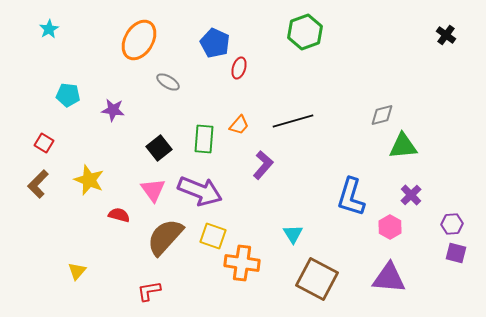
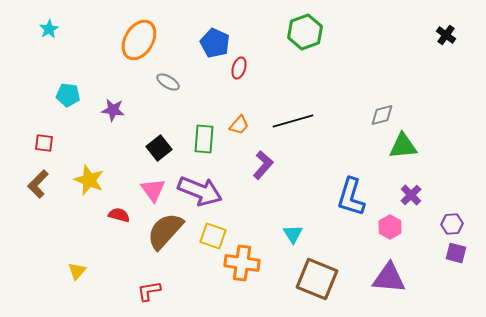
red square: rotated 24 degrees counterclockwise
brown semicircle: moved 6 px up
brown square: rotated 6 degrees counterclockwise
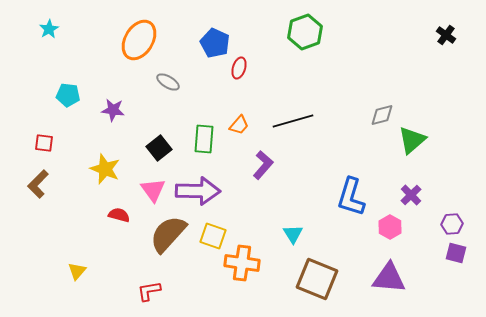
green triangle: moved 9 px right, 6 px up; rotated 36 degrees counterclockwise
yellow star: moved 16 px right, 11 px up
purple arrow: moved 2 px left; rotated 21 degrees counterclockwise
brown semicircle: moved 3 px right, 3 px down
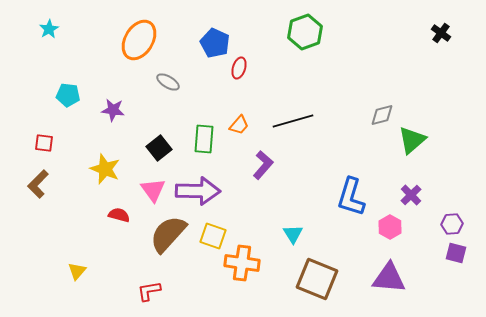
black cross: moved 5 px left, 2 px up
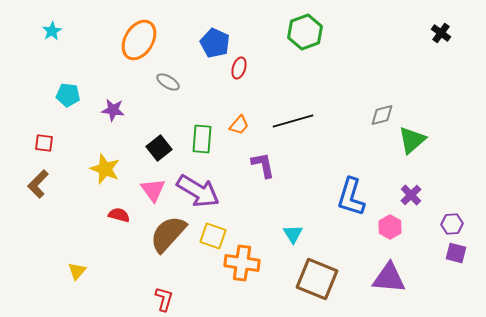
cyan star: moved 3 px right, 2 px down
green rectangle: moved 2 px left
purple L-shape: rotated 52 degrees counterclockwise
purple arrow: rotated 30 degrees clockwise
red L-shape: moved 15 px right, 8 px down; rotated 115 degrees clockwise
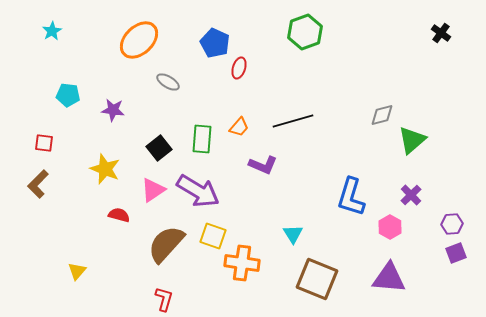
orange ellipse: rotated 15 degrees clockwise
orange trapezoid: moved 2 px down
purple L-shape: rotated 124 degrees clockwise
pink triangle: rotated 32 degrees clockwise
brown semicircle: moved 2 px left, 10 px down
purple square: rotated 35 degrees counterclockwise
